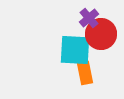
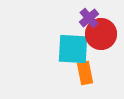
cyan square: moved 2 px left, 1 px up
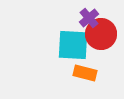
cyan square: moved 4 px up
orange rectangle: rotated 65 degrees counterclockwise
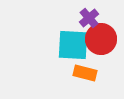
red circle: moved 5 px down
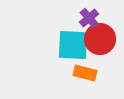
red circle: moved 1 px left
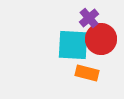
red circle: moved 1 px right
orange rectangle: moved 2 px right
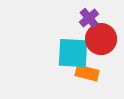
cyan square: moved 8 px down
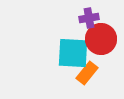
purple cross: rotated 30 degrees clockwise
orange rectangle: rotated 65 degrees counterclockwise
